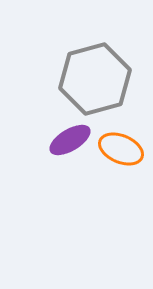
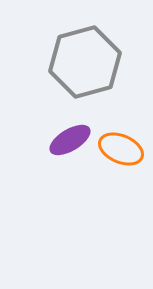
gray hexagon: moved 10 px left, 17 px up
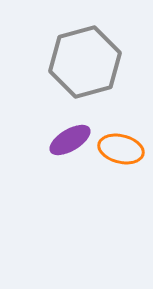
orange ellipse: rotated 9 degrees counterclockwise
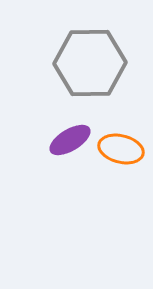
gray hexagon: moved 5 px right, 1 px down; rotated 14 degrees clockwise
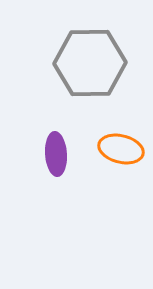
purple ellipse: moved 14 px left, 14 px down; rotated 63 degrees counterclockwise
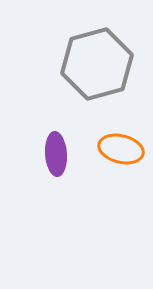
gray hexagon: moved 7 px right, 1 px down; rotated 14 degrees counterclockwise
